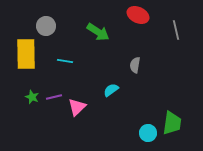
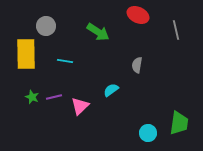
gray semicircle: moved 2 px right
pink triangle: moved 3 px right, 1 px up
green trapezoid: moved 7 px right
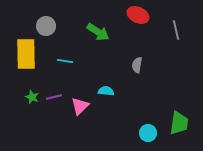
cyan semicircle: moved 5 px left, 1 px down; rotated 42 degrees clockwise
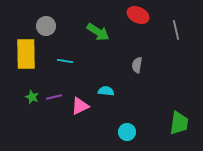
pink triangle: rotated 18 degrees clockwise
cyan circle: moved 21 px left, 1 px up
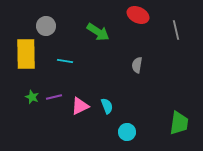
cyan semicircle: moved 1 px right, 15 px down; rotated 63 degrees clockwise
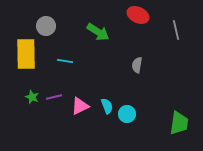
cyan circle: moved 18 px up
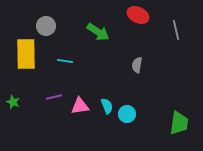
green star: moved 19 px left, 5 px down
pink triangle: rotated 18 degrees clockwise
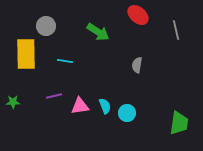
red ellipse: rotated 15 degrees clockwise
purple line: moved 1 px up
green star: rotated 24 degrees counterclockwise
cyan semicircle: moved 2 px left
cyan circle: moved 1 px up
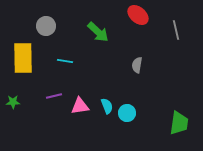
green arrow: rotated 10 degrees clockwise
yellow rectangle: moved 3 px left, 4 px down
cyan semicircle: moved 2 px right
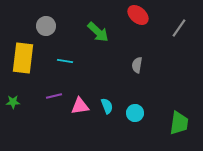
gray line: moved 3 px right, 2 px up; rotated 48 degrees clockwise
yellow rectangle: rotated 8 degrees clockwise
cyan circle: moved 8 px right
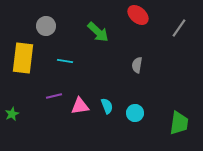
green star: moved 1 px left, 12 px down; rotated 24 degrees counterclockwise
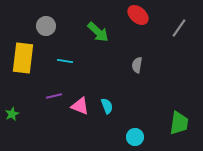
pink triangle: rotated 30 degrees clockwise
cyan circle: moved 24 px down
